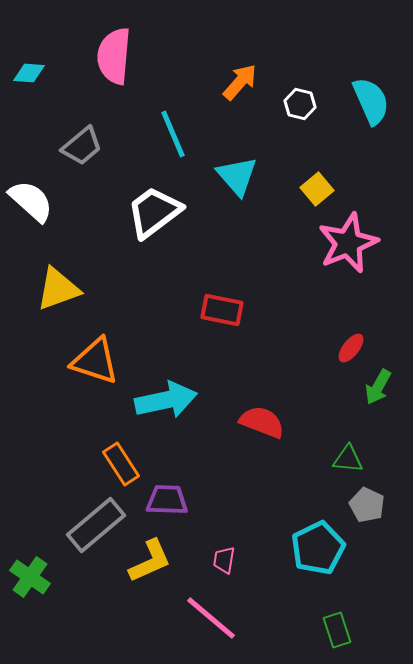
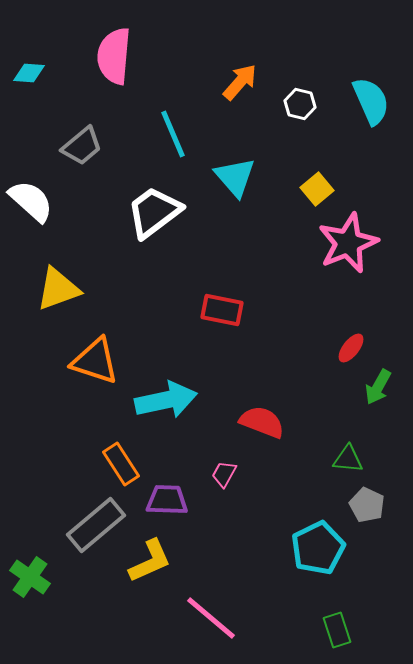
cyan triangle: moved 2 px left, 1 px down
pink trapezoid: moved 86 px up; rotated 20 degrees clockwise
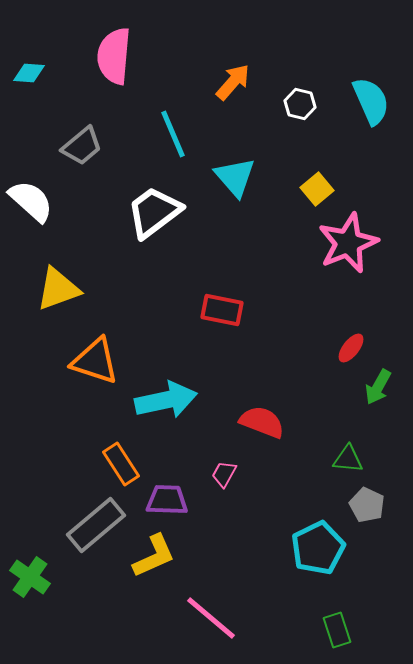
orange arrow: moved 7 px left
yellow L-shape: moved 4 px right, 5 px up
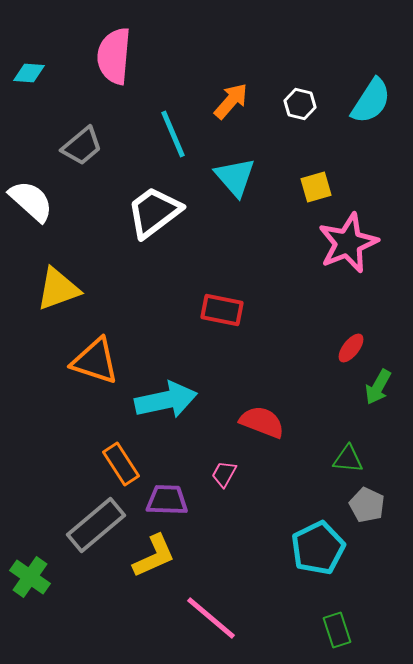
orange arrow: moved 2 px left, 19 px down
cyan semicircle: rotated 57 degrees clockwise
yellow square: moved 1 px left, 2 px up; rotated 24 degrees clockwise
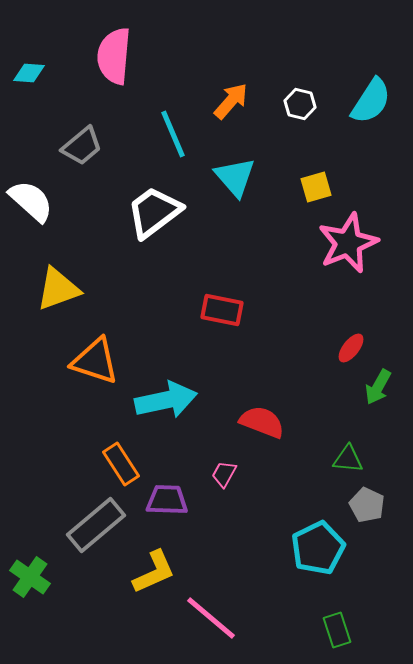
yellow L-shape: moved 16 px down
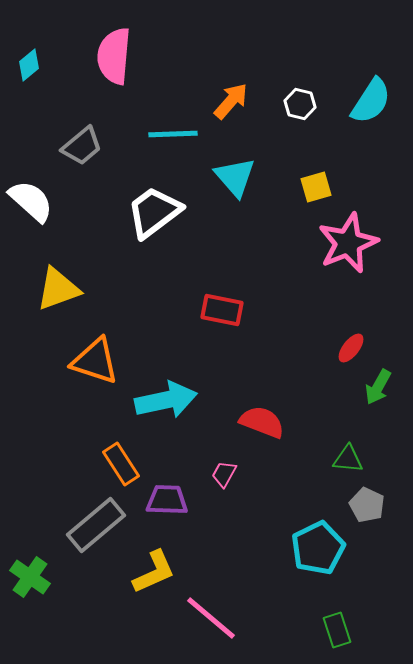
cyan diamond: moved 8 px up; rotated 44 degrees counterclockwise
cyan line: rotated 69 degrees counterclockwise
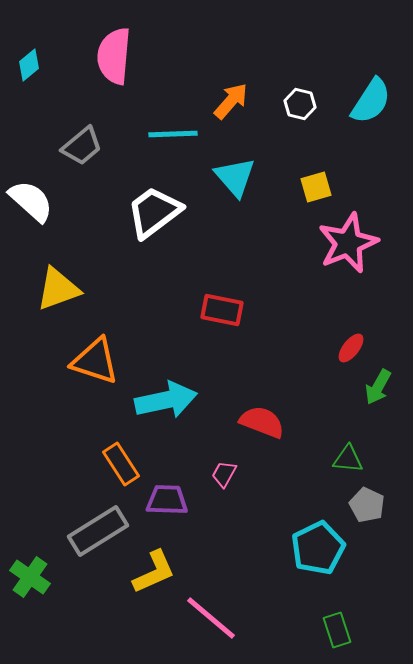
gray rectangle: moved 2 px right, 6 px down; rotated 8 degrees clockwise
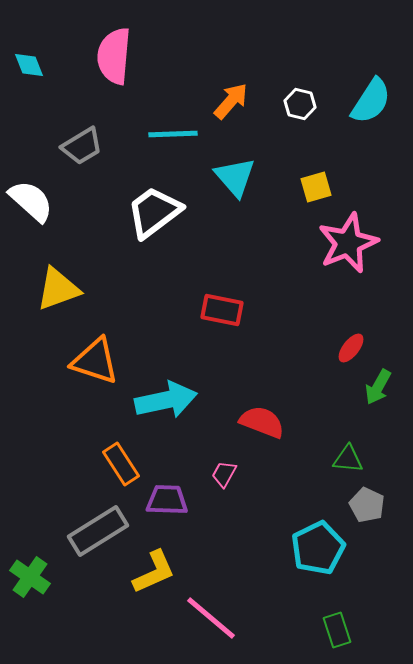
cyan diamond: rotated 72 degrees counterclockwise
gray trapezoid: rotated 9 degrees clockwise
